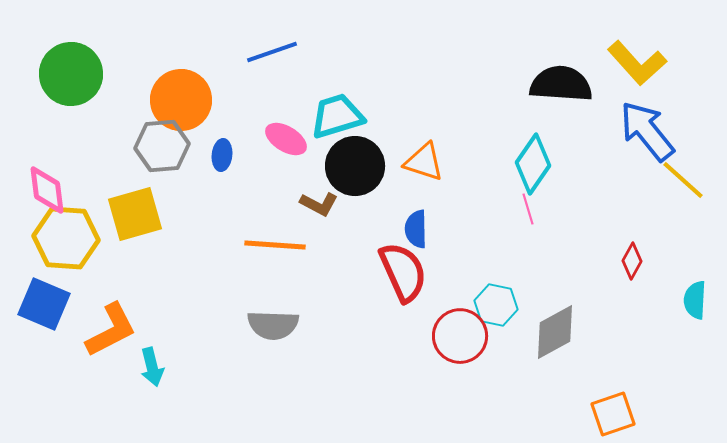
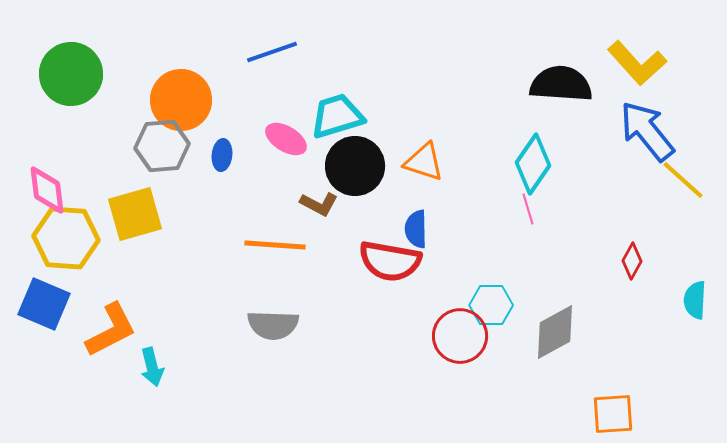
red semicircle: moved 13 px left, 11 px up; rotated 124 degrees clockwise
cyan hexagon: moved 5 px left; rotated 12 degrees counterclockwise
orange square: rotated 15 degrees clockwise
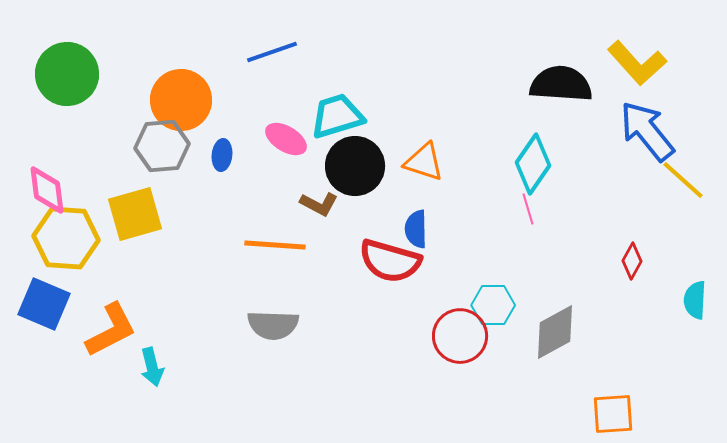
green circle: moved 4 px left
red semicircle: rotated 6 degrees clockwise
cyan hexagon: moved 2 px right
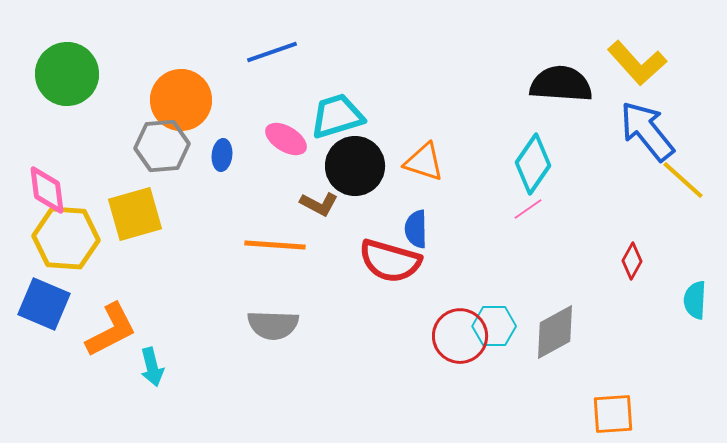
pink line: rotated 72 degrees clockwise
cyan hexagon: moved 1 px right, 21 px down
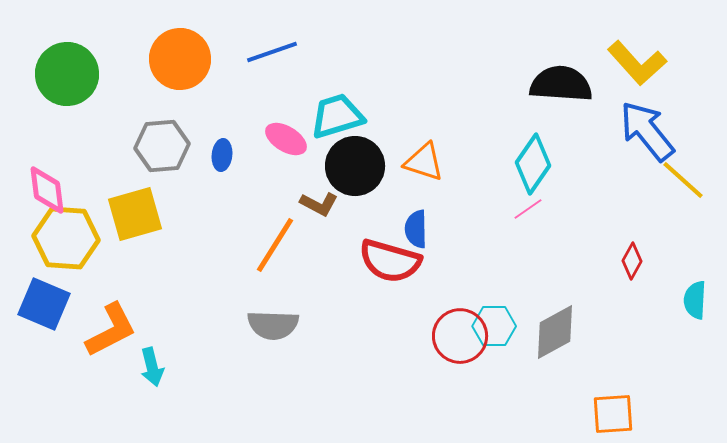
orange circle: moved 1 px left, 41 px up
orange line: rotated 62 degrees counterclockwise
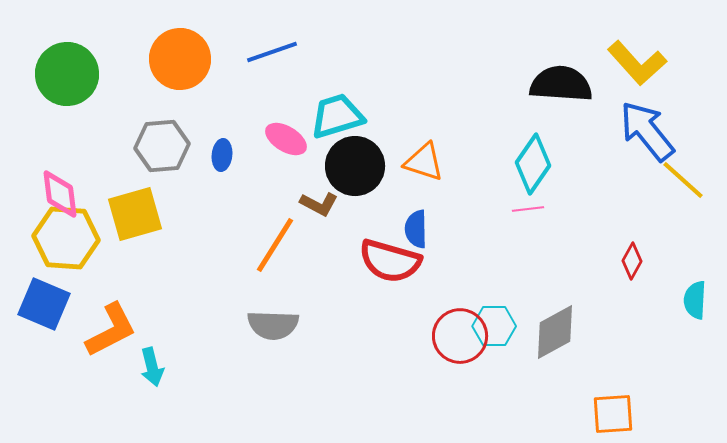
pink diamond: moved 13 px right, 4 px down
pink line: rotated 28 degrees clockwise
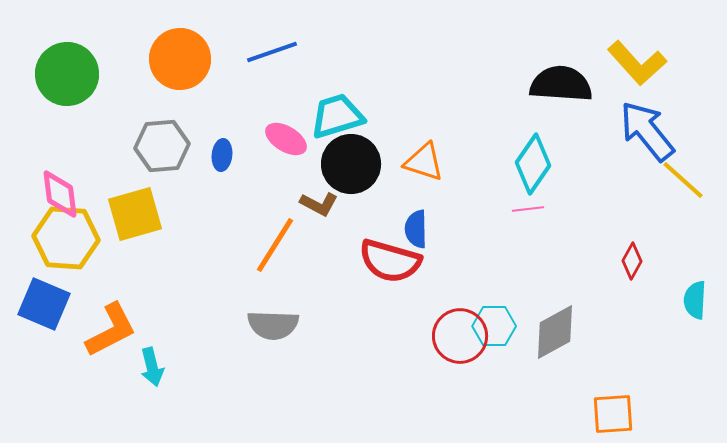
black circle: moved 4 px left, 2 px up
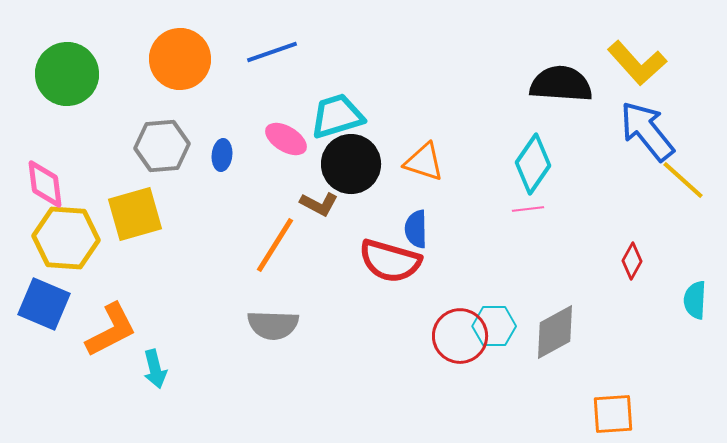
pink diamond: moved 15 px left, 10 px up
cyan arrow: moved 3 px right, 2 px down
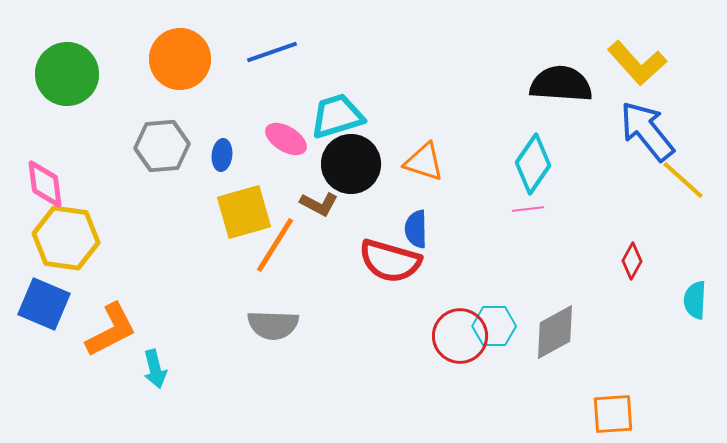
yellow square: moved 109 px right, 2 px up
yellow hexagon: rotated 4 degrees clockwise
